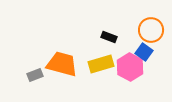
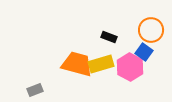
orange trapezoid: moved 15 px right
gray rectangle: moved 15 px down
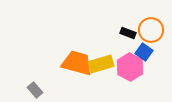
black rectangle: moved 19 px right, 4 px up
orange trapezoid: moved 1 px up
gray rectangle: rotated 70 degrees clockwise
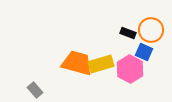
blue square: rotated 12 degrees counterclockwise
pink hexagon: moved 2 px down
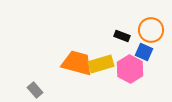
black rectangle: moved 6 px left, 3 px down
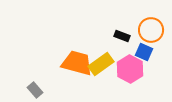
yellow rectangle: rotated 20 degrees counterclockwise
